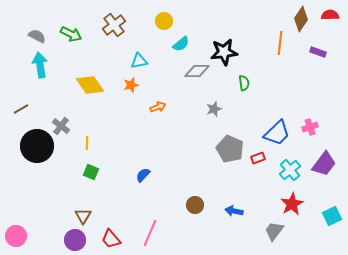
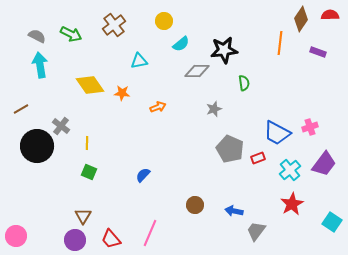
black star: moved 2 px up
orange star: moved 9 px left, 8 px down; rotated 21 degrees clockwise
blue trapezoid: rotated 72 degrees clockwise
green square: moved 2 px left
cyan square: moved 6 px down; rotated 30 degrees counterclockwise
gray trapezoid: moved 18 px left
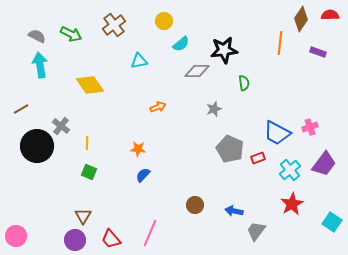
orange star: moved 16 px right, 56 px down
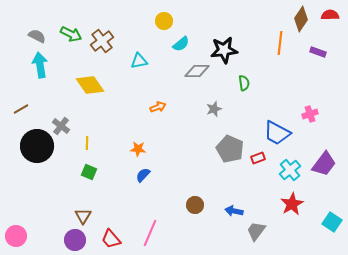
brown cross: moved 12 px left, 16 px down
pink cross: moved 13 px up
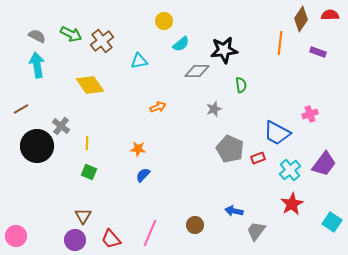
cyan arrow: moved 3 px left
green semicircle: moved 3 px left, 2 px down
brown circle: moved 20 px down
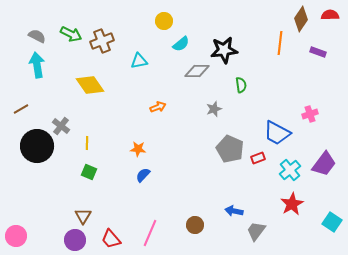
brown cross: rotated 15 degrees clockwise
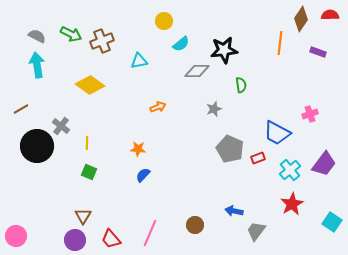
yellow diamond: rotated 20 degrees counterclockwise
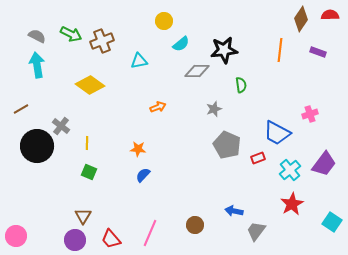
orange line: moved 7 px down
gray pentagon: moved 3 px left, 4 px up
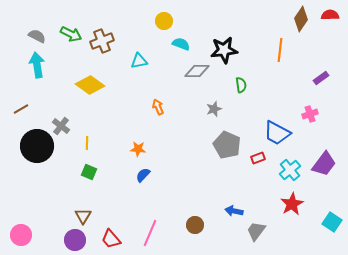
cyan semicircle: rotated 120 degrees counterclockwise
purple rectangle: moved 3 px right, 26 px down; rotated 56 degrees counterclockwise
orange arrow: rotated 91 degrees counterclockwise
pink circle: moved 5 px right, 1 px up
